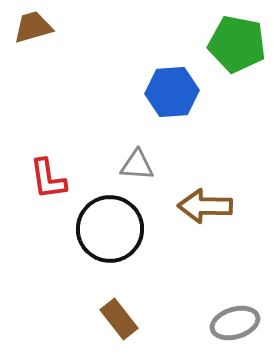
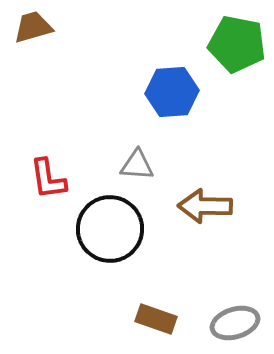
brown rectangle: moved 37 px right; rotated 33 degrees counterclockwise
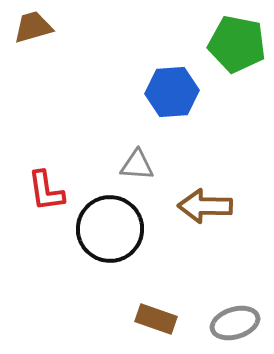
red L-shape: moved 2 px left, 12 px down
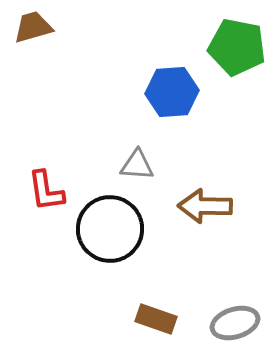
green pentagon: moved 3 px down
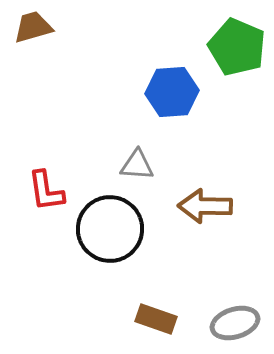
green pentagon: rotated 12 degrees clockwise
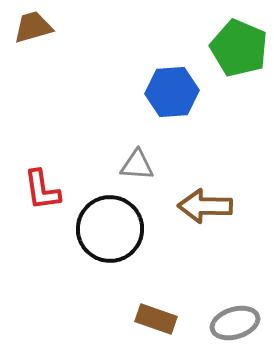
green pentagon: moved 2 px right, 1 px down
red L-shape: moved 4 px left, 1 px up
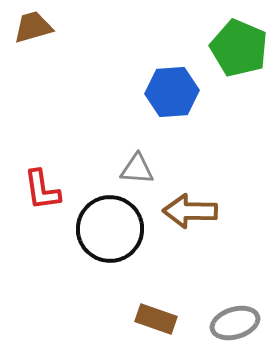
gray triangle: moved 4 px down
brown arrow: moved 15 px left, 5 px down
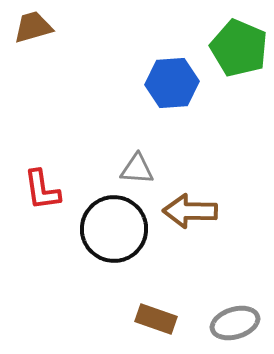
blue hexagon: moved 9 px up
black circle: moved 4 px right
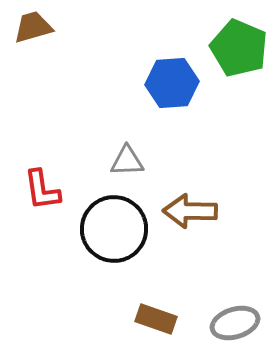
gray triangle: moved 10 px left, 8 px up; rotated 6 degrees counterclockwise
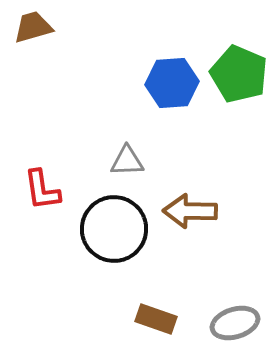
green pentagon: moved 26 px down
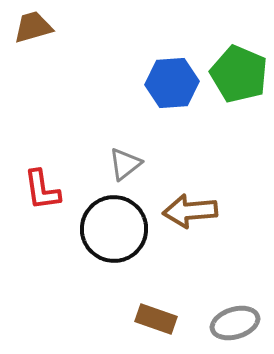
gray triangle: moved 2 px left, 3 px down; rotated 36 degrees counterclockwise
brown arrow: rotated 6 degrees counterclockwise
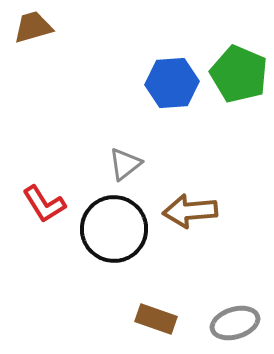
red L-shape: moved 2 px right, 14 px down; rotated 24 degrees counterclockwise
